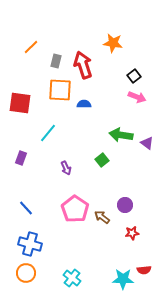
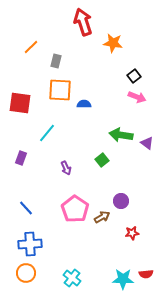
red arrow: moved 43 px up
cyan line: moved 1 px left
purple circle: moved 4 px left, 4 px up
brown arrow: rotated 112 degrees clockwise
blue cross: rotated 20 degrees counterclockwise
red semicircle: moved 2 px right, 4 px down
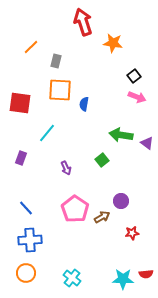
blue semicircle: rotated 80 degrees counterclockwise
blue cross: moved 4 px up
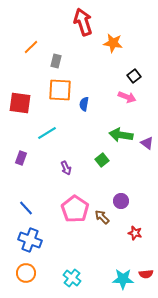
pink arrow: moved 10 px left
cyan line: rotated 18 degrees clockwise
brown arrow: rotated 105 degrees counterclockwise
red star: moved 3 px right; rotated 24 degrees clockwise
blue cross: rotated 25 degrees clockwise
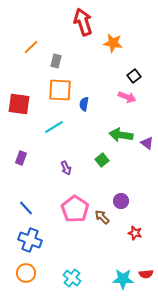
red square: moved 1 px left, 1 px down
cyan line: moved 7 px right, 6 px up
